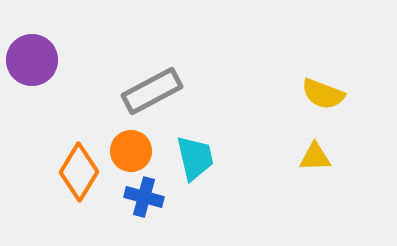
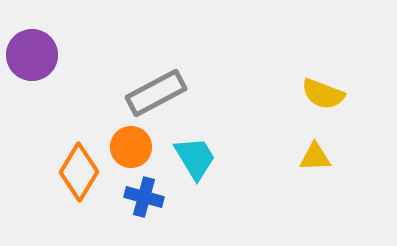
purple circle: moved 5 px up
gray rectangle: moved 4 px right, 2 px down
orange circle: moved 4 px up
cyan trapezoid: rotated 18 degrees counterclockwise
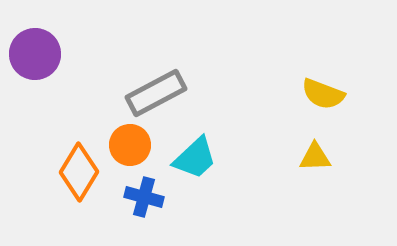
purple circle: moved 3 px right, 1 px up
orange circle: moved 1 px left, 2 px up
cyan trapezoid: rotated 78 degrees clockwise
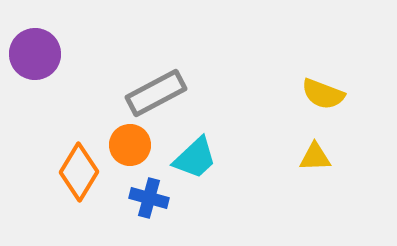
blue cross: moved 5 px right, 1 px down
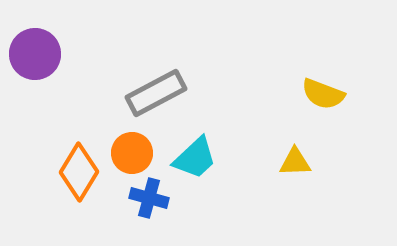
orange circle: moved 2 px right, 8 px down
yellow triangle: moved 20 px left, 5 px down
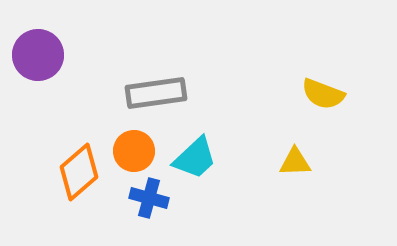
purple circle: moved 3 px right, 1 px down
gray rectangle: rotated 20 degrees clockwise
orange circle: moved 2 px right, 2 px up
orange diamond: rotated 18 degrees clockwise
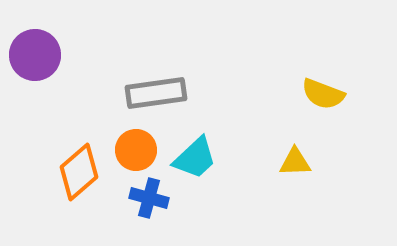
purple circle: moved 3 px left
orange circle: moved 2 px right, 1 px up
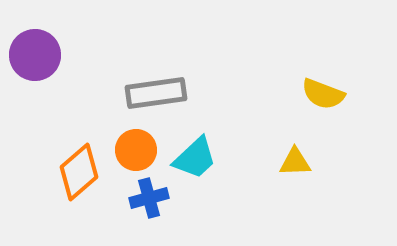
blue cross: rotated 30 degrees counterclockwise
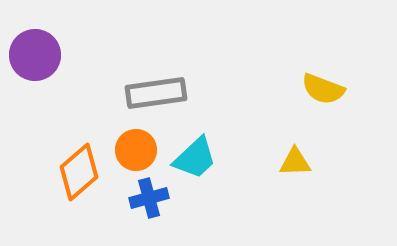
yellow semicircle: moved 5 px up
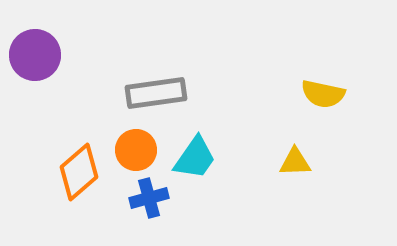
yellow semicircle: moved 5 px down; rotated 9 degrees counterclockwise
cyan trapezoid: rotated 12 degrees counterclockwise
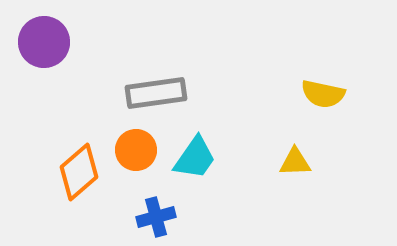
purple circle: moved 9 px right, 13 px up
blue cross: moved 7 px right, 19 px down
